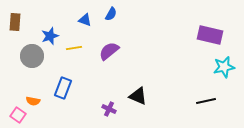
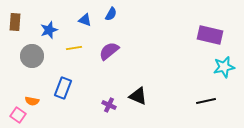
blue star: moved 1 px left, 6 px up
orange semicircle: moved 1 px left
purple cross: moved 4 px up
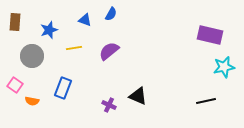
pink square: moved 3 px left, 30 px up
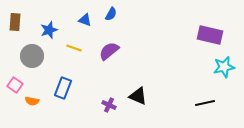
yellow line: rotated 28 degrees clockwise
black line: moved 1 px left, 2 px down
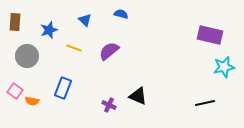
blue semicircle: moved 10 px right; rotated 104 degrees counterclockwise
blue triangle: rotated 24 degrees clockwise
gray circle: moved 5 px left
pink square: moved 6 px down
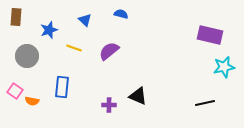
brown rectangle: moved 1 px right, 5 px up
blue rectangle: moved 1 px left, 1 px up; rotated 15 degrees counterclockwise
purple cross: rotated 24 degrees counterclockwise
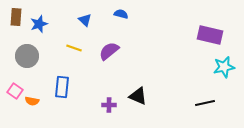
blue star: moved 10 px left, 6 px up
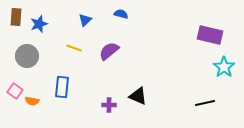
blue triangle: rotated 32 degrees clockwise
cyan star: rotated 25 degrees counterclockwise
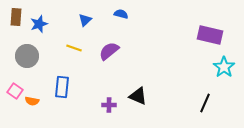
black line: rotated 54 degrees counterclockwise
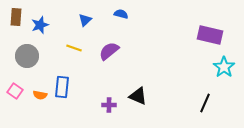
blue star: moved 1 px right, 1 px down
orange semicircle: moved 8 px right, 6 px up
